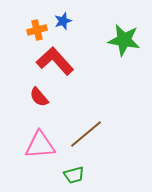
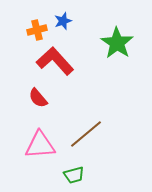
green star: moved 7 px left, 3 px down; rotated 24 degrees clockwise
red semicircle: moved 1 px left, 1 px down
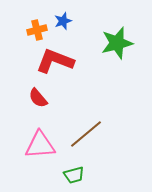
green star: rotated 24 degrees clockwise
red L-shape: rotated 27 degrees counterclockwise
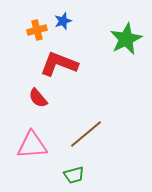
green star: moved 9 px right, 4 px up; rotated 12 degrees counterclockwise
red L-shape: moved 4 px right, 3 px down
pink triangle: moved 8 px left
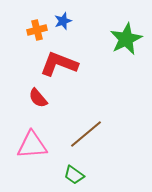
green trapezoid: rotated 50 degrees clockwise
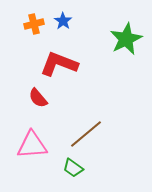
blue star: rotated 18 degrees counterclockwise
orange cross: moved 3 px left, 6 px up
green trapezoid: moved 1 px left, 7 px up
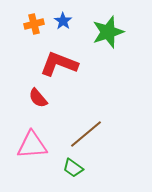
green star: moved 18 px left, 7 px up; rotated 8 degrees clockwise
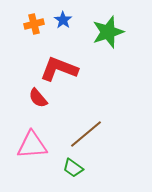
blue star: moved 1 px up
red L-shape: moved 5 px down
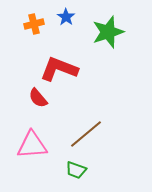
blue star: moved 3 px right, 3 px up
green trapezoid: moved 3 px right, 2 px down; rotated 15 degrees counterclockwise
